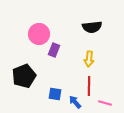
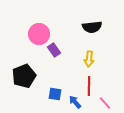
purple rectangle: rotated 56 degrees counterclockwise
pink line: rotated 32 degrees clockwise
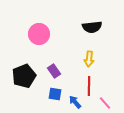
purple rectangle: moved 21 px down
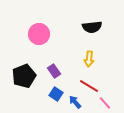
red line: rotated 60 degrees counterclockwise
blue square: moved 1 px right; rotated 24 degrees clockwise
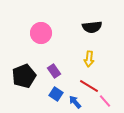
pink circle: moved 2 px right, 1 px up
pink line: moved 2 px up
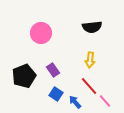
yellow arrow: moved 1 px right, 1 px down
purple rectangle: moved 1 px left, 1 px up
red line: rotated 18 degrees clockwise
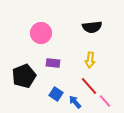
purple rectangle: moved 7 px up; rotated 48 degrees counterclockwise
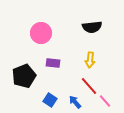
blue square: moved 6 px left, 6 px down
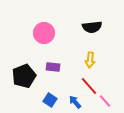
pink circle: moved 3 px right
purple rectangle: moved 4 px down
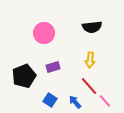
purple rectangle: rotated 24 degrees counterclockwise
